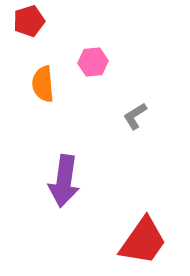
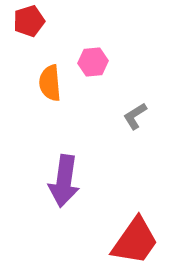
orange semicircle: moved 7 px right, 1 px up
red trapezoid: moved 8 px left
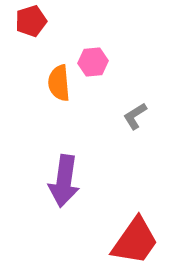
red pentagon: moved 2 px right
orange semicircle: moved 9 px right
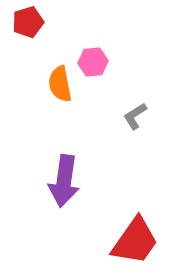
red pentagon: moved 3 px left, 1 px down
orange semicircle: moved 1 px right, 1 px down; rotated 6 degrees counterclockwise
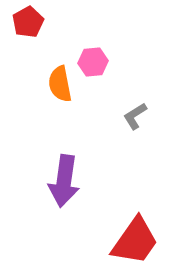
red pentagon: rotated 12 degrees counterclockwise
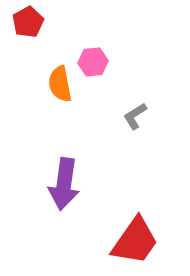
purple arrow: moved 3 px down
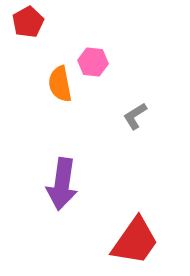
pink hexagon: rotated 12 degrees clockwise
purple arrow: moved 2 px left
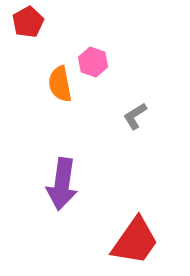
pink hexagon: rotated 12 degrees clockwise
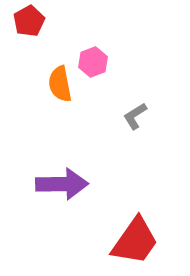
red pentagon: moved 1 px right, 1 px up
pink hexagon: rotated 20 degrees clockwise
purple arrow: rotated 99 degrees counterclockwise
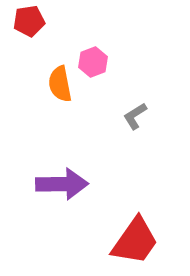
red pentagon: rotated 20 degrees clockwise
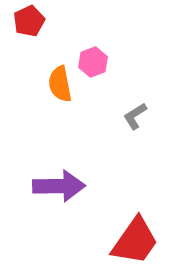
red pentagon: rotated 16 degrees counterclockwise
purple arrow: moved 3 px left, 2 px down
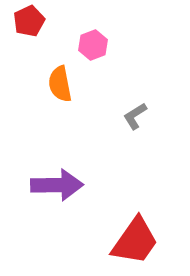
pink hexagon: moved 17 px up
purple arrow: moved 2 px left, 1 px up
